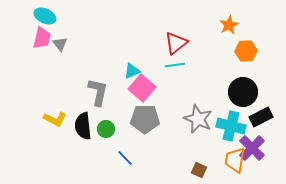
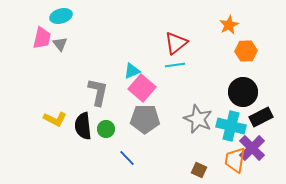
cyan ellipse: moved 16 px right; rotated 40 degrees counterclockwise
blue line: moved 2 px right
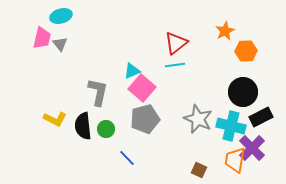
orange star: moved 4 px left, 6 px down
gray pentagon: rotated 16 degrees counterclockwise
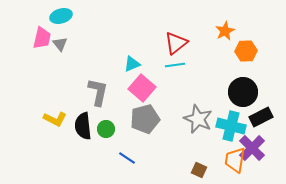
cyan triangle: moved 7 px up
blue line: rotated 12 degrees counterclockwise
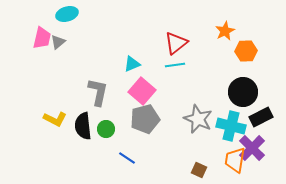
cyan ellipse: moved 6 px right, 2 px up
gray triangle: moved 2 px left, 2 px up; rotated 28 degrees clockwise
pink square: moved 3 px down
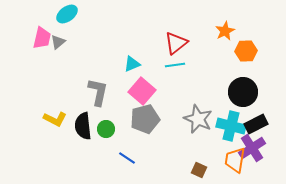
cyan ellipse: rotated 20 degrees counterclockwise
black rectangle: moved 5 px left, 7 px down
purple cross: rotated 12 degrees clockwise
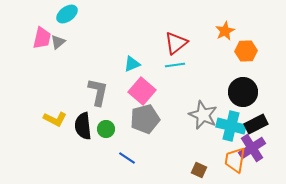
gray star: moved 5 px right, 4 px up
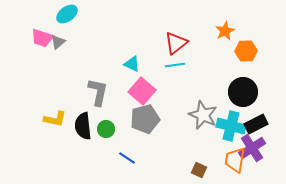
pink trapezoid: rotated 95 degrees clockwise
cyan triangle: rotated 48 degrees clockwise
yellow L-shape: rotated 15 degrees counterclockwise
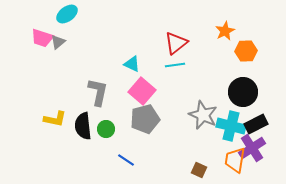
blue line: moved 1 px left, 2 px down
